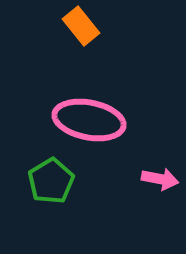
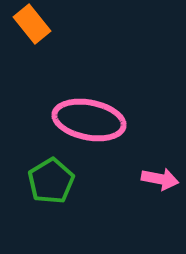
orange rectangle: moved 49 px left, 2 px up
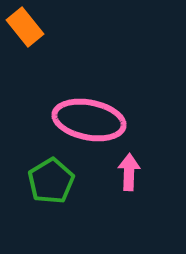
orange rectangle: moved 7 px left, 3 px down
pink arrow: moved 31 px left, 7 px up; rotated 99 degrees counterclockwise
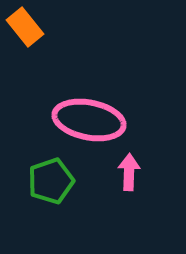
green pentagon: rotated 12 degrees clockwise
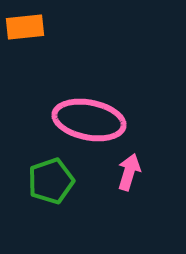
orange rectangle: rotated 57 degrees counterclockwise
pink arrow: rotated 15 degrees clockwise
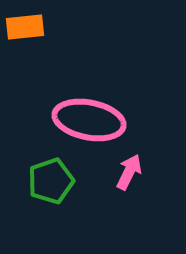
pink arrow: rotated 9 degrees clockwise
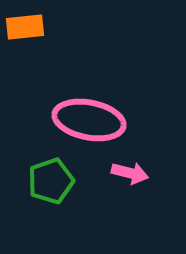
pink arrow: moved 1 px right, 1 px down; rotated 78 degrees clockwise
